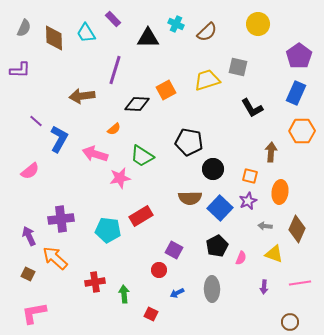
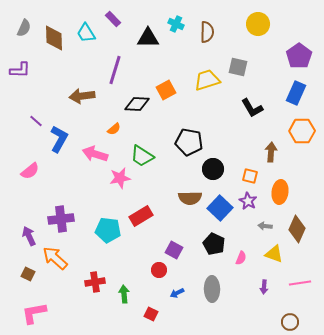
brown semicircle at (207, 32): rotated 45 degrees counterclockwise
purple star at (248, 201): rotated 18 degrees counterclockwise
black pentagon at (217, 246): moved 3 px left, 2 px up; rotated 20 degrees counterclockwise
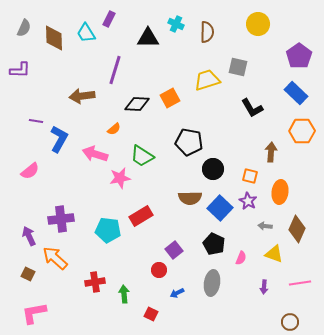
purple rectangle at (113, 19): moved 4 px left; rotated 70 degrees clockwise
orange square at (166, 90): moved 4 px right, 8 px down
blue rectangle at (296, 93): rotated 70 degrees counterclockwise
purple line at (36, 121): rotated 32 degrees counterclockwise
purple square at (174, 250): rotated 24 degrees clockwise
gray ellipse at (212, 289): moved 6 px up; rotated 10 degrees clockwise
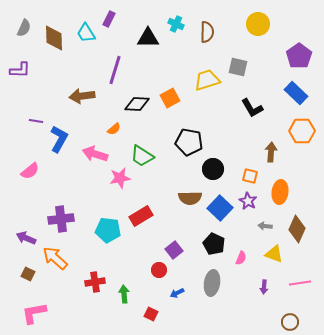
purple arrow at (29, 236): moved 3 px left, 2 px down; rotated 42 degrees counterclockwise
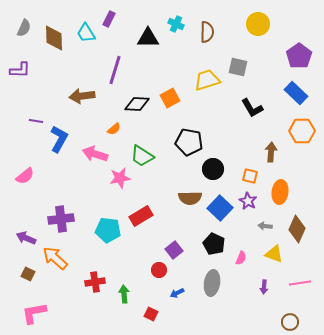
pink semicircle at (30, 171): moved 5 px left, 5 px down
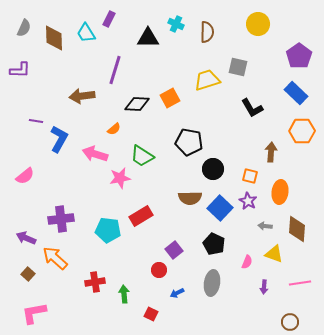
brown diamond at (297, 229): rotated 20 degrees counterclockwise
pink semicircle at (241, 258): moved 6 px right, 4 px down
brown square at (28, 274): rotated 16 degrees clockwise
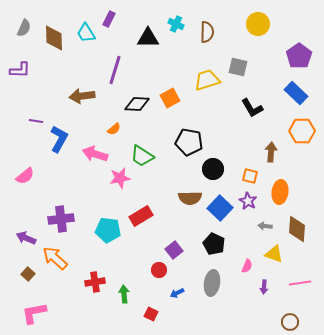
pink semicircle at (247, 262): moved 4 px down
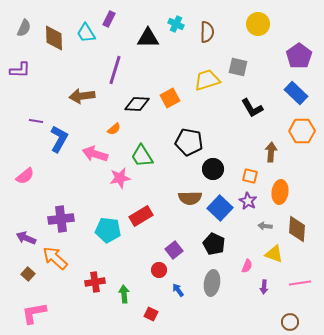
green trapezoid at (142, 156): rotated 25 degrees clockwise
blue arrow at (177, 293): moved 1 px right, 3 px up; rotated 80 degrees clockwise
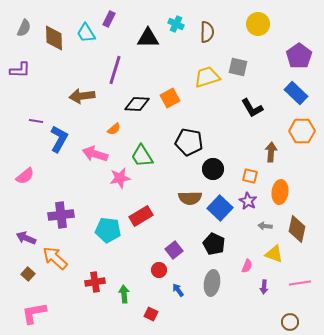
yellow trapezoid at (207, 80): moved 3 px up
purple cross at (61, 219): moved 4 px up
brown diamond at (297, 229): rotated 8 degrees clockwise
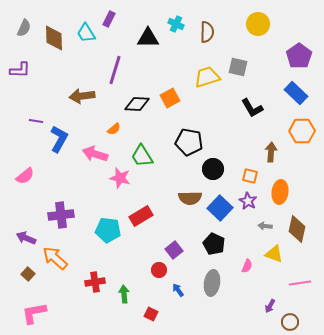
pink star at (120, 178): rotated 25 degrees clockwise
purple arrow at (264, 287): moved 6 px right, 19 px down; rotated 24 degrees clockwise
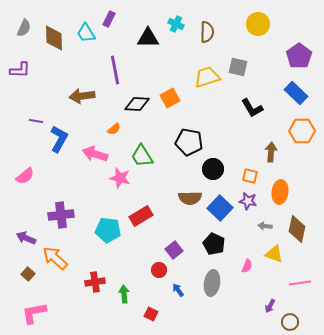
purple line at (115, 70): rotated 28 degrees counterclockwise
purple star at (248, 201): rotated 18 degrees counterclockwise
